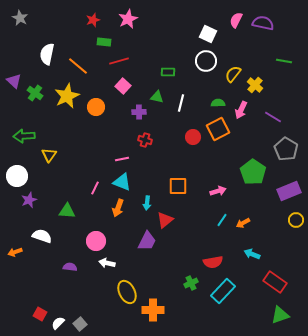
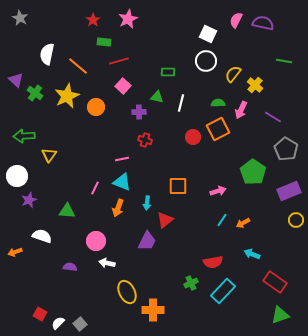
red star at (93, 20): rotated 16 degrees counterclockwise
purple triangle at (14, 81): moved 2 px right, 1 px up
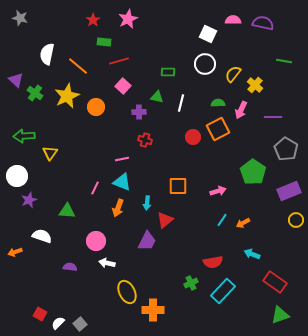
gray star at (20, 18): rotated 14 degrees counterclockwise
pink semicircle at (236, 20): moved 3 px left; rotated 63 degrees clockwise
white circle at (206, 61): moved 1 px left, 3 px down
purple line at (273, 117): rotated 30 degrees counterclockwise
yellow triangle at (49, 155): moved 1 px right, 2 px up
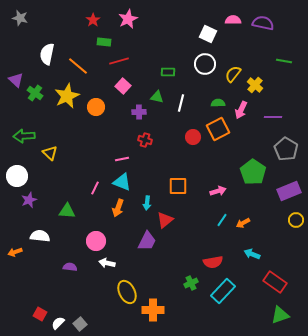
yellow triangle at (50, 153): rotated 21 degrees counterclockwise
white semicircle at (42, 236): moved 2 px left; rotated 12 degrees counterclockwise
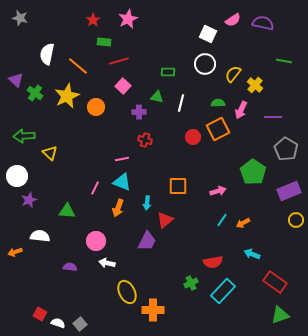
pink semicircle at (233, 20): rotated 147 degrees clockwise
white semicircle at (58, 323): rotated 64 degrees clockwise
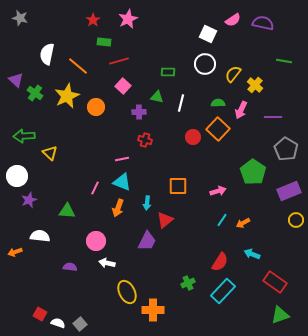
orange square at (218, 129): rotated 20 degrees counterclockwise
red semicircle at (213, 262): moved 7 px right; rotated 48 degrees counterclockwise
green cross at (191, 283): moved 3 px left
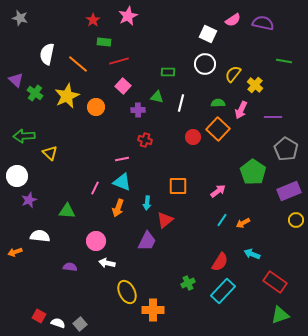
pink star at (128, 19): moved 3 px up
orange line at (78, 66): moved 2 px up
purple cross at (139, 112): moved 1 px left, 2 px up
pink arrow at (218, 191): rotated 21 degrees counterclockwise
red square at (40, 314): moved 1 px left, 2 px down
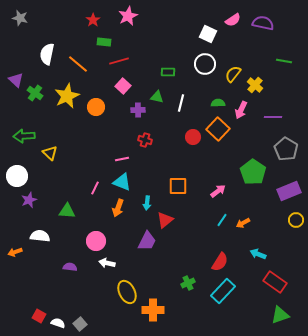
cyan arrow at (252, 254): moved 6 px right
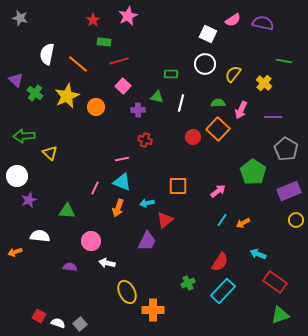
green rectangle at (168, 72): moved 3 px right, 2 px down
yellow cross at (255, 85): moved 9 px right, 2 px up
cyan arrow at (147, 203): rotated 72 degrees clockwise
pink circle at (96, 241): moved 5 px left
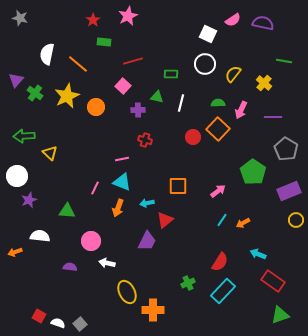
red line at (119, 61): moved 14 px right
purple triangle at (16, 80): rotated 28 degrees clockwise
red rectangle at (275, 282): moved 2 px left, 1 px up
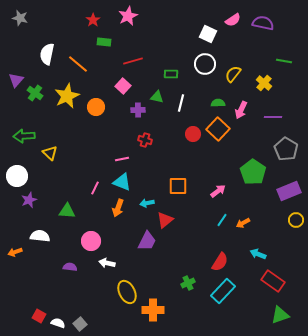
red circle at (193, 137): moved 3 px up
